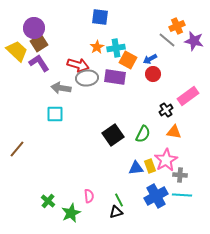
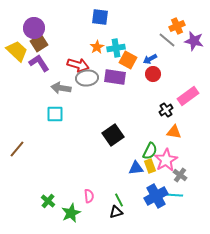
green semicircle: moved 7 px right, 17 px down
gray cross: rotated 32 degrees clockwise
cyan line: moved 9 px left
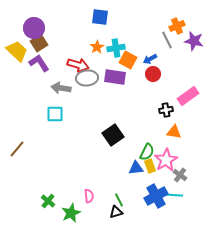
gray line: rotated 24 degrees clockwise
black cross: rotated 24 degrees clockwise
green semicircle: moved 3 px left, 1 px down
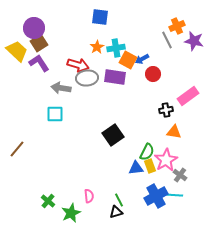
blue arrow: moved 8 px left
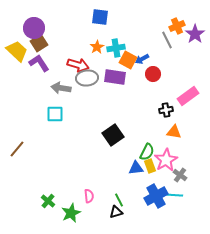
purple star: moved 1 px right, 7 px up; rotated 24 degrees clockwise
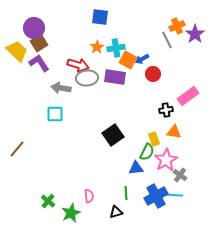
yellow rectangle: moved 4 px right, 27 px up
green line: moved 7 px right, 7 px up; rotated 24 degrees clockwise
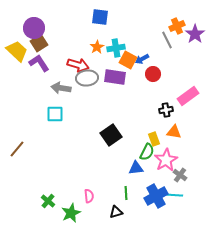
black square: moved 2 px left
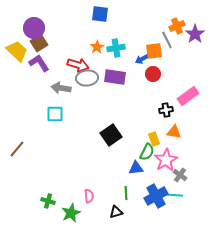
blue square: moved 3 px up
orange square: moved 26 px right, 9 px up; rotated 36 degrees counterclockwise
green cross: rotated 24 degrees counterclockwise
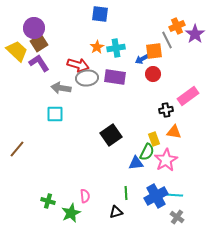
blue triangle: moved 5 px up
gray cross: moved 3 px left, 42 px down
pink semicircle: moved 4 px left
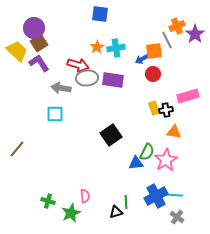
purple rectangle: moved 2 px left, 3 px down
pink rectangle: rotated 20 degrees clockwise
yellow rectangle: moved 31 px up
green line: moved 9 px down
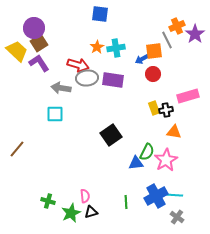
black triangle: moved 25 px left
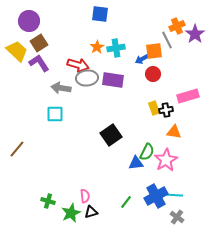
purple circle: moved 5 px left, 7 px up
green line: rotated 40 degrees clockwise
